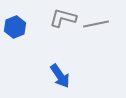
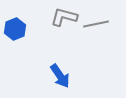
gray L-shape: moved 1 px right, 1 px up
blue hexagon: moved 2 px down
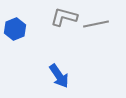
blue arrow: moved 1 px left
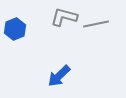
blue arrow: rotated 80 degrees clockwise
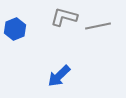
gray line: moved 2 px right, 2 px down
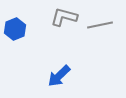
gray line: moved 2 px right, 1 px up
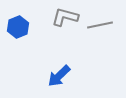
gray L-shape: moved 1 px right
blue hexagon: moved 3 px right, 2 px up
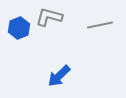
gray L-shape: moved 16 px left
blue hexagon: moved 1 px right, 1 px down
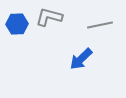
blue hexagon: moved 2 px left, 4 px up; rotated 20 degrees clockwise
blue arrow: moved 22 px right, 17 px up
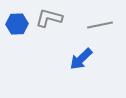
gray L-shape: moved 1 px down
